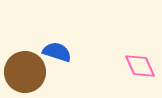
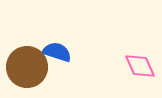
brown circle: moved 2 px right, 5 px up
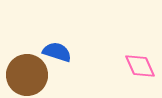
brown circle: moved 8 px down
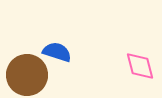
pink diamond: rotated 8 degrees clockwise
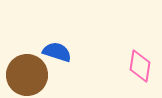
pink diamond: rotated 24 degrees clockwise
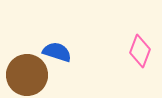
pink diamond: moved 15 px up; rotated 12 degrees clockwise
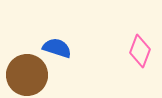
blue semicircle: moved 4 px up
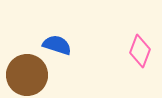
blue semicircle: moved 3 px up
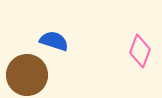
blue semicircle: moved 3 px left, 4 px up
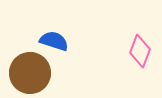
brown circle: moved 3 px right, 2 px up
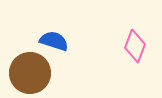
pink diamond: moved 5 px left, 5 px up
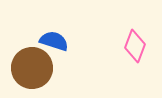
brown circle: moved 2 px right, 5 px up
